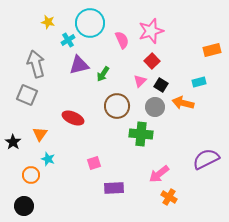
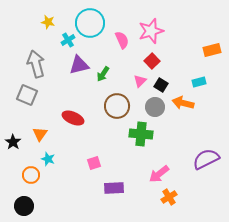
orange cross: rotated 28 degrees clockwise
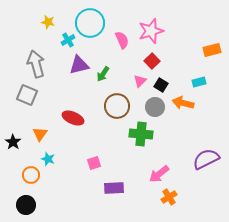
black circle: moved 2 px right, 1 px up
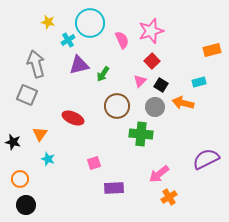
black star: rotated 21 degrees counterclockwise
orange circle: moved 11 px left, 4 px down
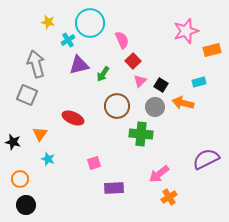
pink star: moved 35 px right
red square: moved 19 px left
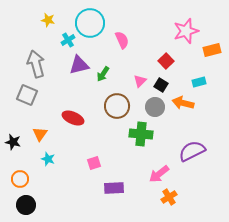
yellow star: moved 2 px up
red square: moved 33 px right
purple semicircle: moved 14 px left, 8 px up
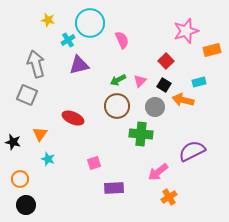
green arrow: moved 15 px right, 6 px down; rotated 28 degrees clockwise
black square: moved 3 px right
orange arrow: moved 3 px up
pink arrow: moved 1 px left, 2 px up
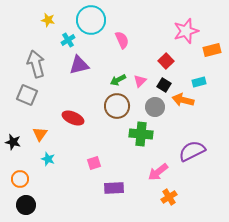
cyan circle: moved 1 px right, 3 px up
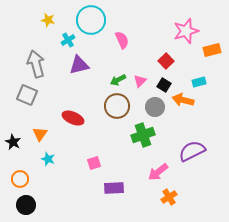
green cross: moved 2 px right, 1 px down; rotated 25 degrees counterclockwise
black star: rotated 14 degrees clockwise
